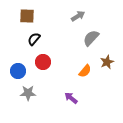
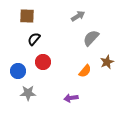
purple arrow: rotated 48 degrees counterclockwise
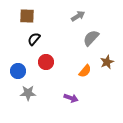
red circle: moved 3 px right
purple arrow: rotated 152 degrees counterclockwise
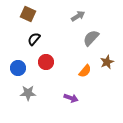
brown square: moved 1 px right, 2 px up; rotated 21 degrees clockwise
blue circle: moved 3 px up
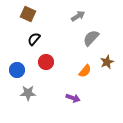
blue circle: moved 1 px left, 2 px down
purple arrow: moved 2 px right
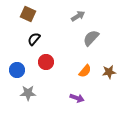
brown star: moved 2 px right, 10 px down; rotated 16 degrees clockwise
purple arrow: moved 4 px right
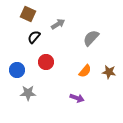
gray arrow: moved 20 px left, 8 px down
black semicircle: moved 2 px up
brown star: rotated 16 degrees clockwise
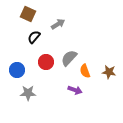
gray semicircle: moved 22 px left, 20 px down
orange semicircle: rotated 120 degrees clockwise
purple arrow: moved 2 px left, 8 px up
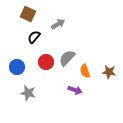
gray semicircle: moved 2 px left
blue circle: moved 3 px up
gray star: rotated 14 degrees clockwise
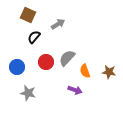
brown square: moved 1 px down
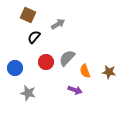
blue circle: moved 2 px left, 1 px down
